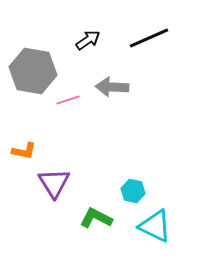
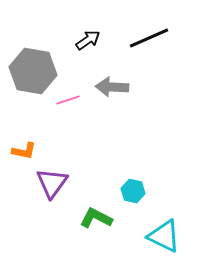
purple triangle: moved 2 px left; rotated 8 degrees clockwise
cyan triangle: moved 9 px right, 10 px down
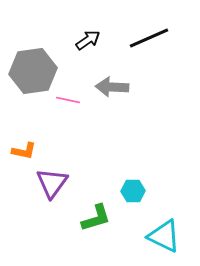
gray hexagon: rotated 18 degrees counterclockwise
pink line: rotated 30 degrees clockwise
cyan hexagon: rotated 15 degrees counterclockwise
green L-shape: rotated 136 degrees clockwise
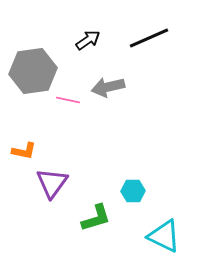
gray arrow: moved 4 px left; rotated 16 degrees counterclockwise
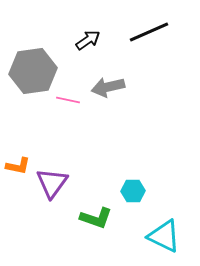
black line: moved 6 px up
orange L-shape: moved 6 px left, 15 px down
green L-shape: rotated 36 degrees clockwise
